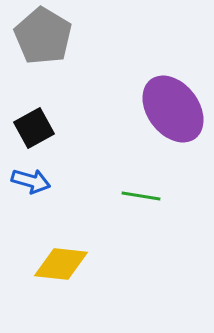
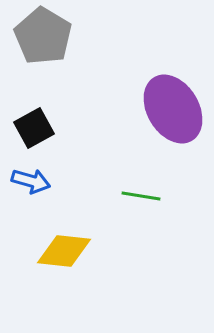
purple ellipse: rotated 6 degrees clockwise
yellow diamond: moved 3 px right, 13 px up
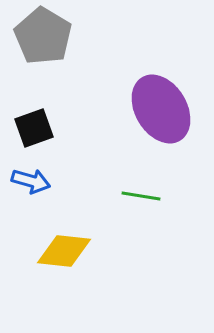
purple ellipse: moved 12 px left
black square: rotated 9 degrees clockwise
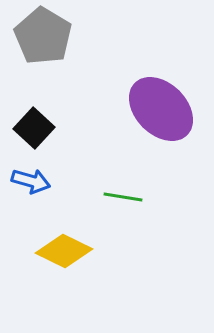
purple ellipse: rotated 14 degrees counterclockwise
black square: rotated 27 degrees counterclockwise
green line: moved 18 px left, 1 px down
yellow diamond: rotated 20 degrees clockwise
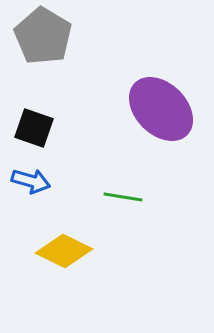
black square: rotated 24 degrees counterclockwise
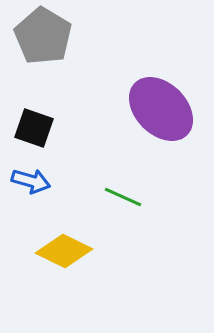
green line: rotated 15 degrees clockwise
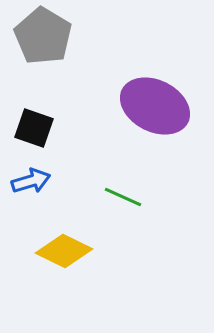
purple ellipse: moved 6 px left, 3 px up; rotated 18 degrees counterclockwise
blue arrow: rotated 33 degrees counterclockwise
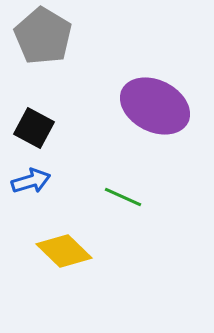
black square: rotated 9 degrees clockwise
yellow diamond: rotated 18 degrees clockwise
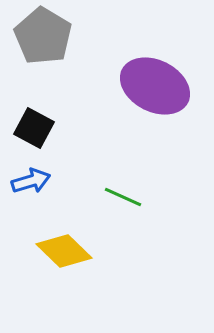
purple ellipse: moved 20 px up
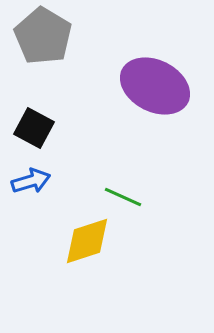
yellow diamond: moved 23 px right, 10 px up; rotated 62 degrees counterclockwise
